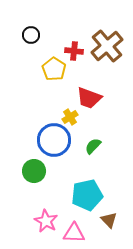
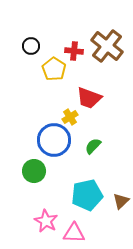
black circle: moved 11 px down
brown cross: rotated 12 degrees counterclockwise
brown triangle: moved 12 px right, 19 px up; rotated 30 degrees clockwise
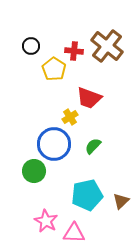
blue circle: moved 4 px down
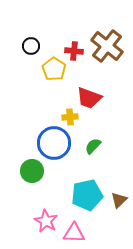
yellow cross: rotated 28 degrees clockwise
blue circle: moved 1 px up
green circle: moved 2 px left
brown triangle: moved 2 px left, 1 px up
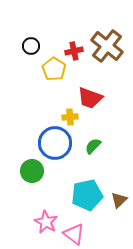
red cross: rotated 18 degrees counterclockwise
red trapezoid: moved 1 px right
blue circle: moved 1 px right
pink star: moved 1 px down
pink triangle: moved 1 px down; rotated 35 degrees clockwise
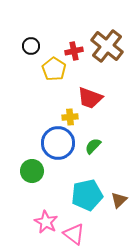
blue circle: moved 3 px right
